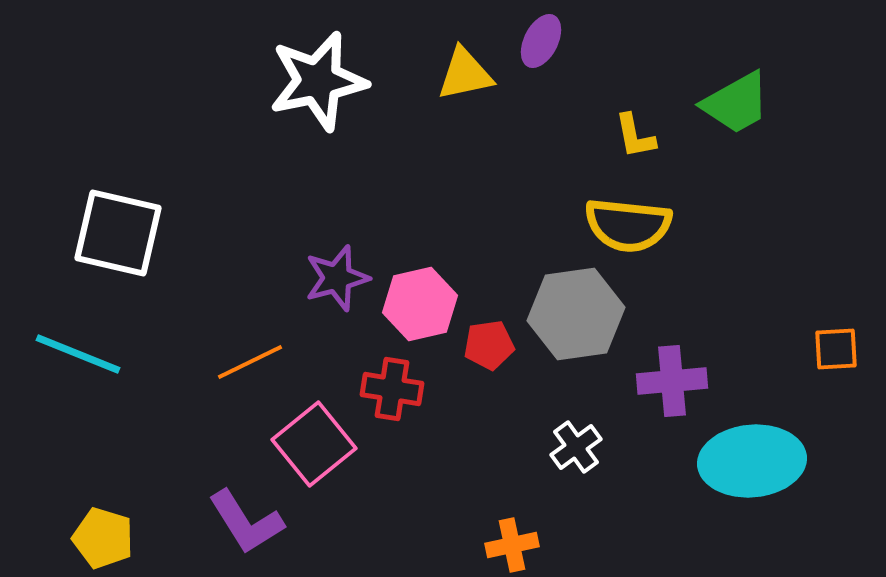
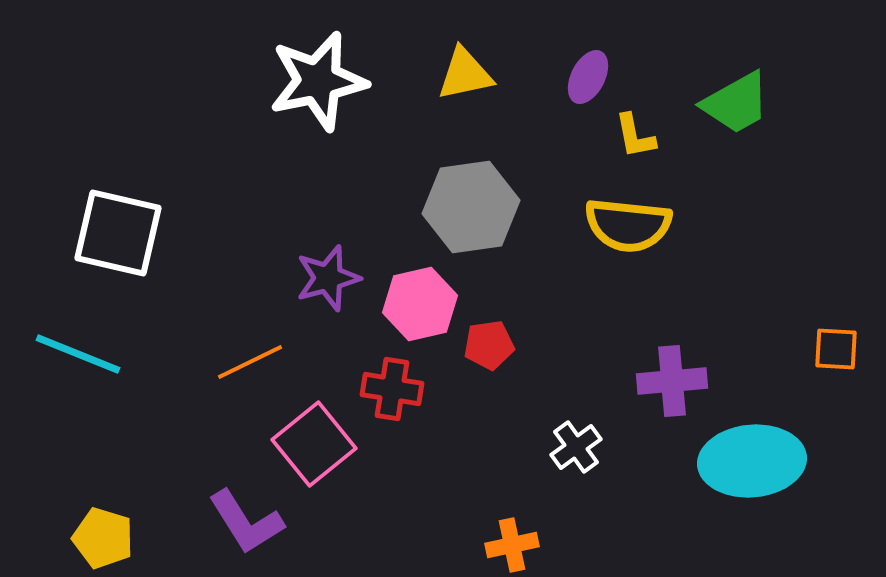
purple ellipse: moved 47 px right, 36 px down
purple star: moved 9 px left
gray hexagon: moved 105 px left, 107 px up
orange square: rotated 6 degrees clockwise
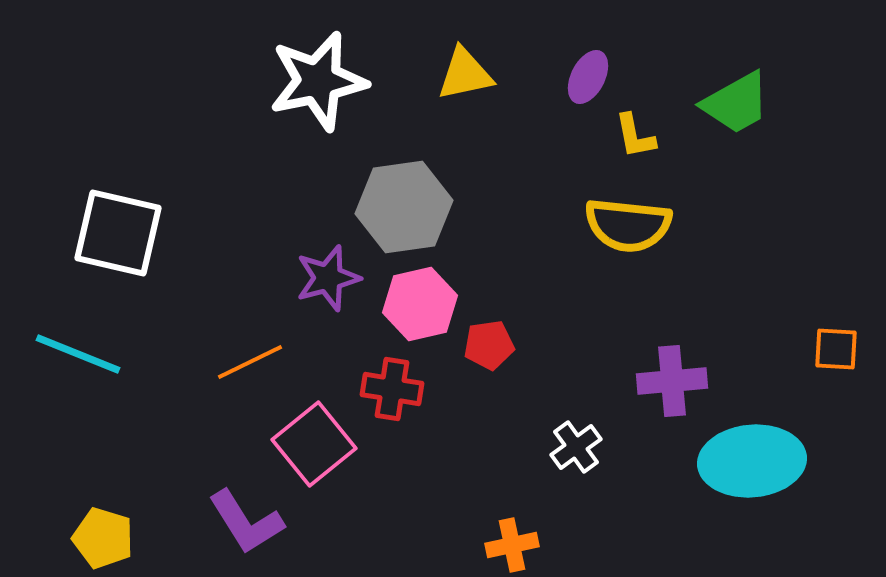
gray hexagon: moved 67 px left
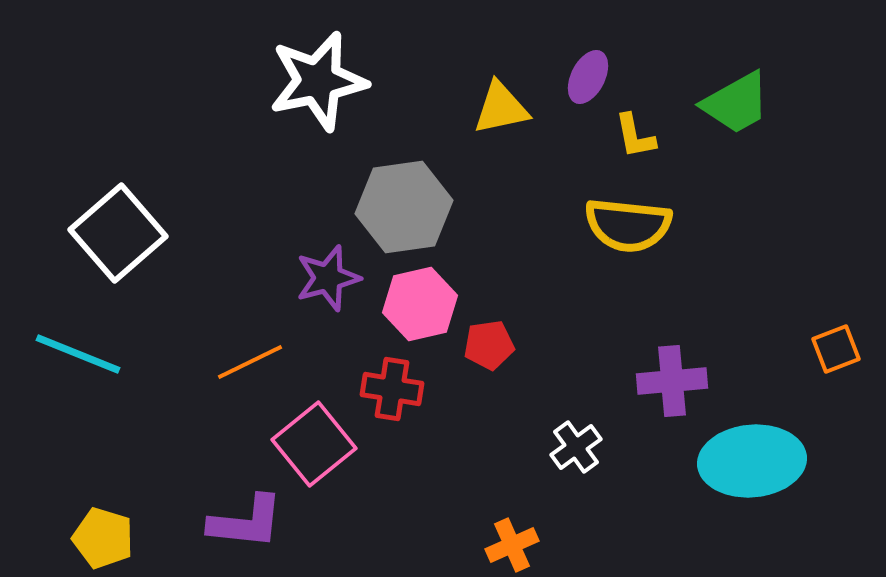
yellow triangle: moved 36 px right, 34 px down
white square: rotated 36 degrees clockwise
orange square: rotated 24 degrees counterclockwise
purple L-shape: rotated 52 degrees counterclockwise
orange cross: rotated 12 degrees counterclockwise
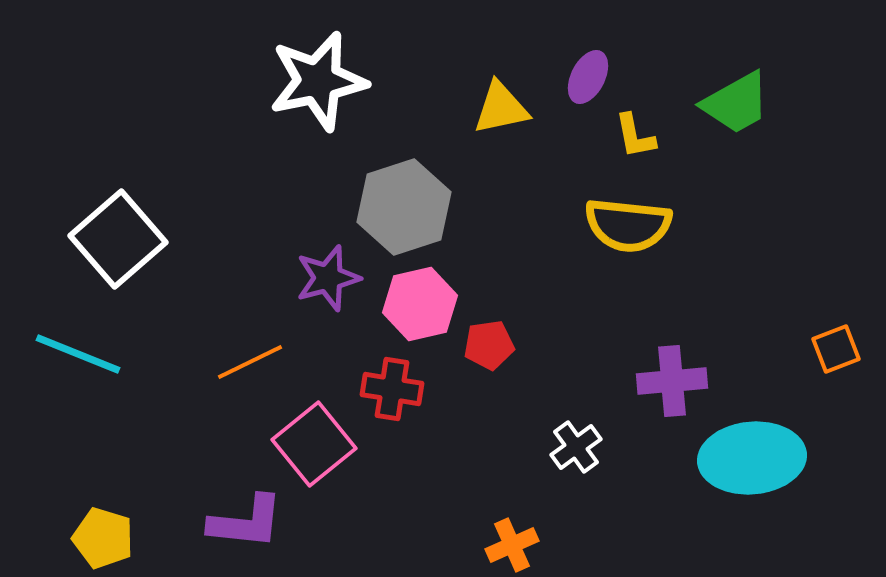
gray hexagon: rotated 10 degrees counterclockwise
white square: moved 6 px down
cyan ellipse: moved 3 px up
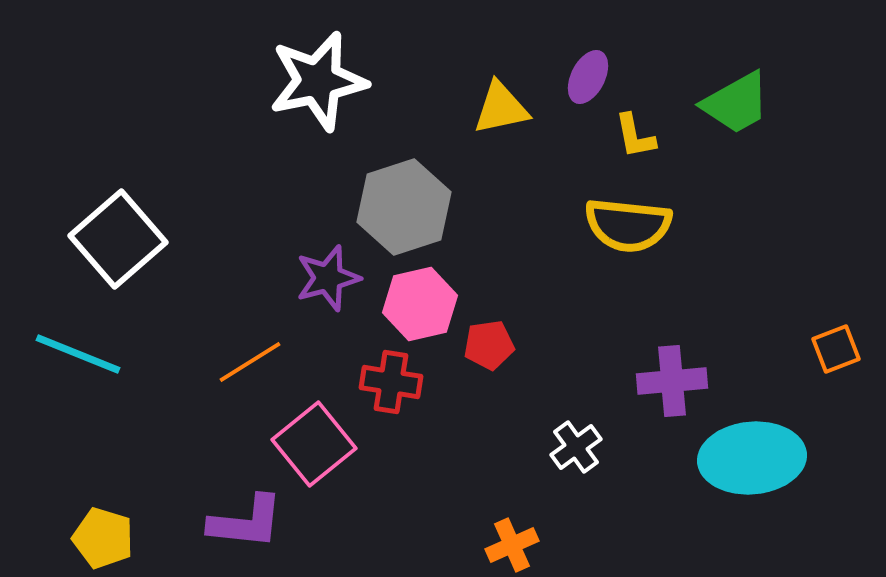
orange line: rotated 6 degrees counterclockwise
red cross: moved 1 px left, 7 px up
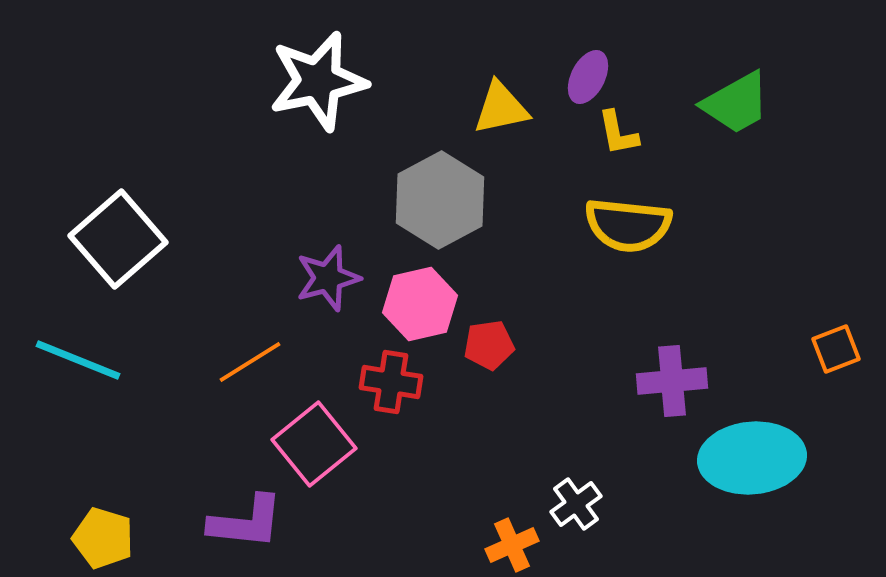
yellow L-shape: moved 17 px left, 3 px up
gray hexagon: moved 36 px right, 7 px up; rotated 10 degrees counterclockwise
cyan line: moved 6 px down
white cross: moved 57 px down
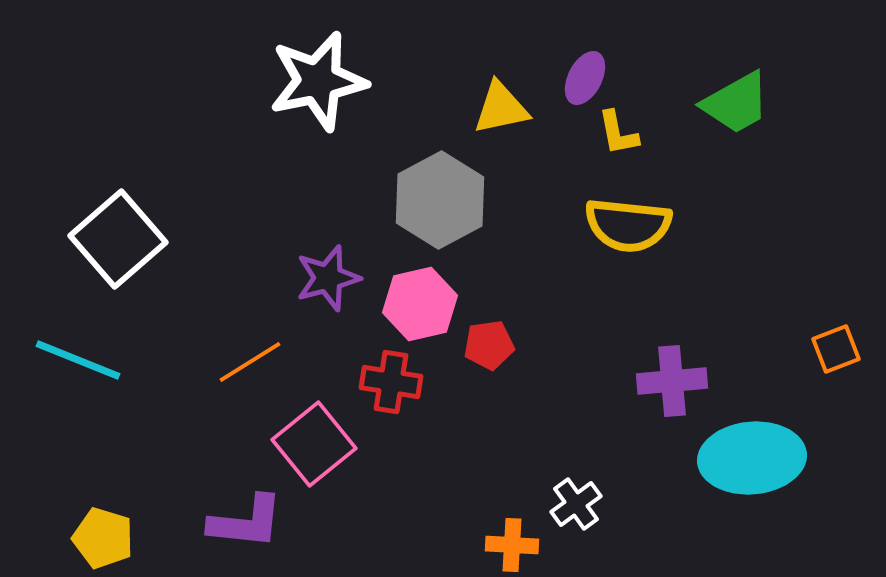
purple ellipse: moved 3 px left, 1 px down
orange cross: rotated 27 degrees clockwise
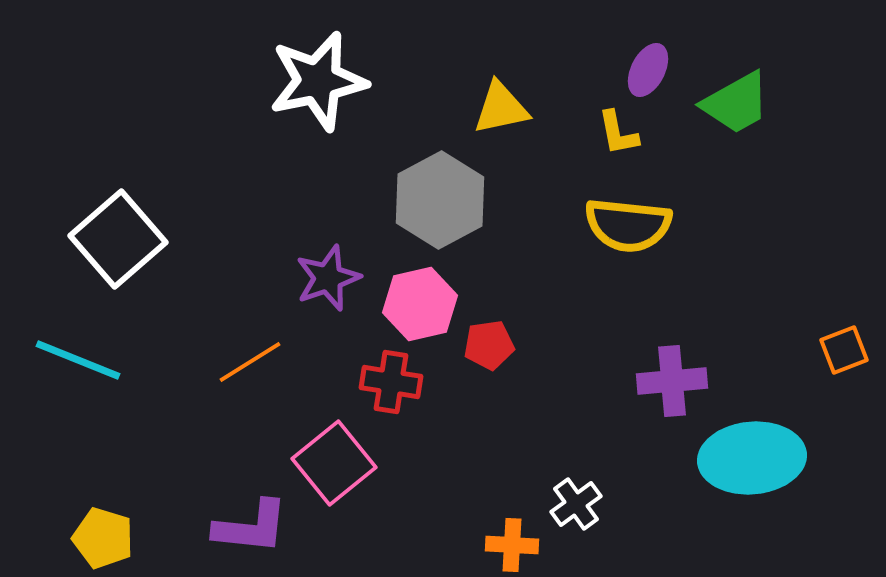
purple ellipse: moved 63 px right, 8 px up
purple star: rotated 4 degrees counterclockwise
orange square: moved 8 px right, 1 px down
pink square: moved 20 px right, 19 px down
purple L-shape: moved 5 px right, 5 px down
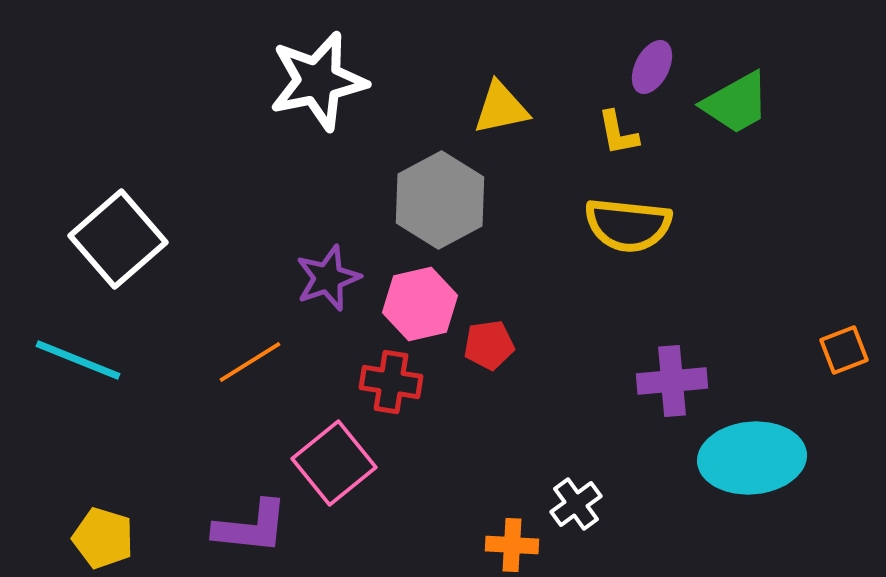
purple ellipse: moved 4 px right, 3 px up
